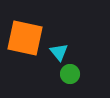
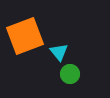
orange square: moved 2 px up; rotated 33 degrees counterclockwise
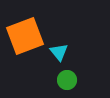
green circle: moved 3 px left, 6 px down
